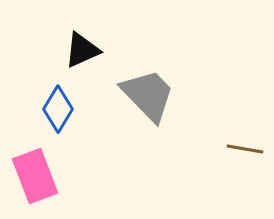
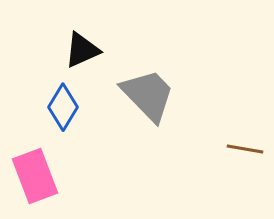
blue diamond: moved 5 px right, 2 px up
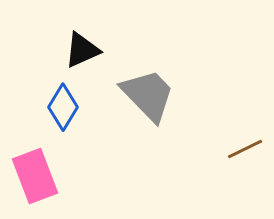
brown line: rotated 36 degrees counterclockwise
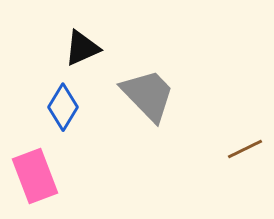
black triangle: moved 2 px up
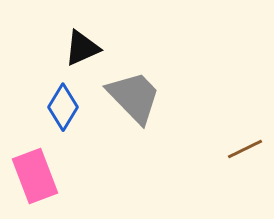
gray trapezoid: moved 14 px left, 2 px down
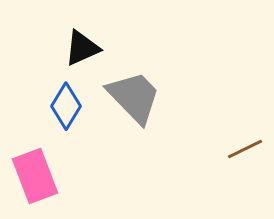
blue diamond: moved 3 px right, 1 px up
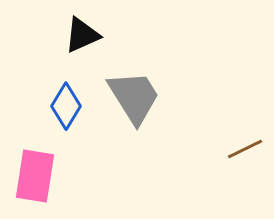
black triangle: moved 13 px up
gray trapezoid: rotated 12 degrees clockwise
pink rectangle: rotated 30 degrees clockwise
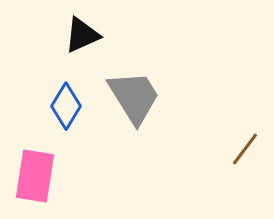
brown line: rotated 27 degrees counterclockwise
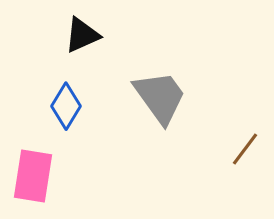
gray trapezoid: moved 26 px right; rotated 4 degrees counterclockwise
pink rectangle: moved 2 px left
